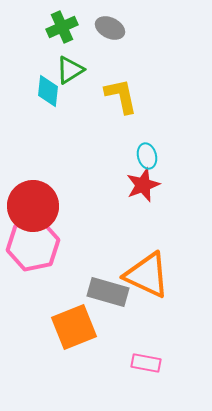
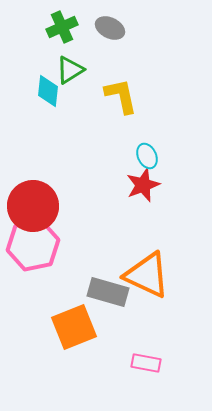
cyan ellipse: rotated 10 degrees counterclockwise
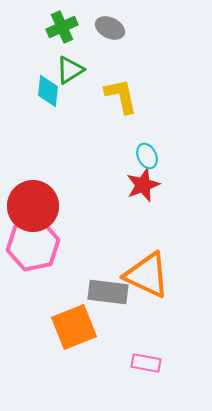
gray rectangle: rotated 9 degrees counterclockwise
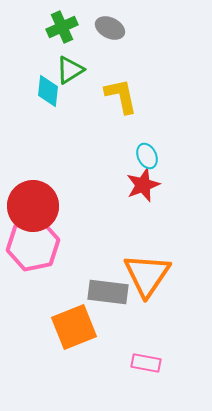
orange triangle: rotated 39 degrees clockwise
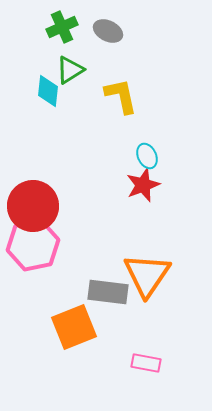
gray ellipse: moved 2 px left, 3 px down
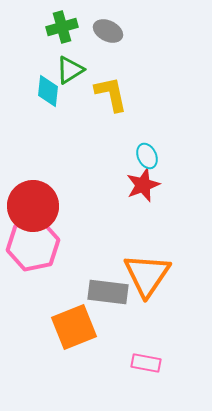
green cross: rotated 8 degrees clockwise
yellow L-shape: moved 10 px left, 2 px up
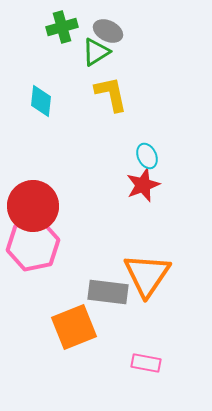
green triangle: moved 26 px right, 18 px up
cyan diamond: moved 7 px left, 10 px down
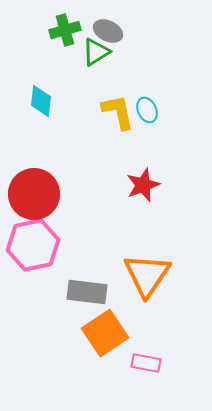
green cross: moved 3 px right, 3 px down
yellow L-shape: moved 7 px right, 18 px down
cyan ellipse: moved 46 px up
red circle: moved 1 px right, 12 px up
gray rectangle: moved 21 px left
orange square: moved 31 px right, 6 px down; rotated 12 degrees counterclockwise
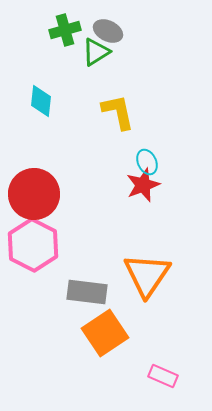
cyan ellipse: moved 52 px down
pink hexagon: rotated 21 degrees counterclockwise
pink rectangle: moved 17 px right, 13 px down; rotated 12 degrees clockwise
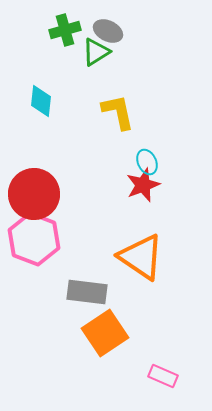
pink hexagon: moved 1 px right, 6 px up; rotated 6 degrees counterclockwise
orange triangle: moved 6 px left, 18 px up; rotated 30 degrees counterclockwise
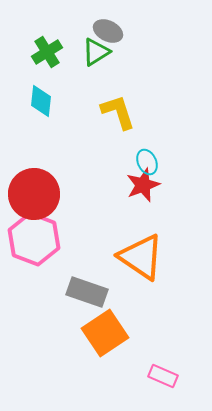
green cross: moved 18 px left, 22 px down; rotated 16 degrees counterclockwise
yellow L-shape: rotated 6 degrees counterclockwise
gray rectangle: rotated 12 degrees clockwise
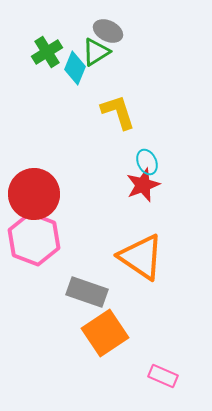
cyan diamond: moved 34 px right, 33 px up; rotated 16 degrees clockwise
